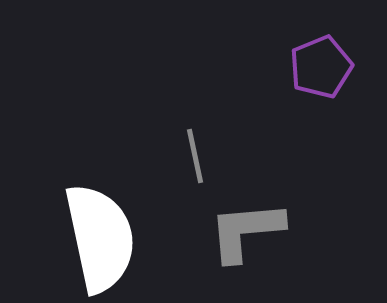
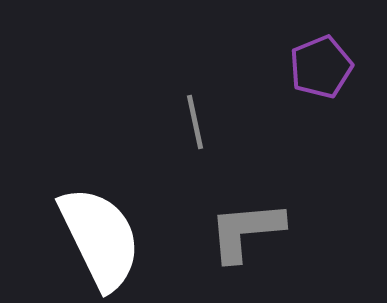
gray line: moved 34 px up
white semicircle: rotated 14 degrees counterclockwise
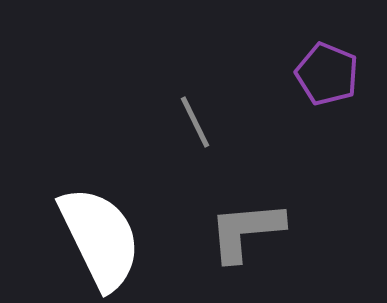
purple pentagon: moved 6 px right, 7 px down; rotated 28 degrees counterclockwise
gray line: rotated 14 degrees counterclockwise
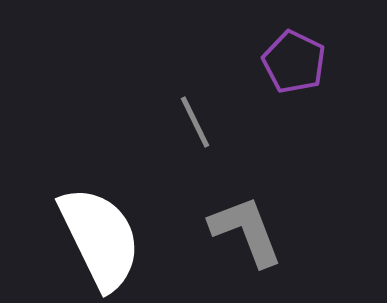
purple pentagon: moved 33 px left, 12 px up; rotated 4 degrees clockwise
gray L-shape: rotated 74 degrees clockwise
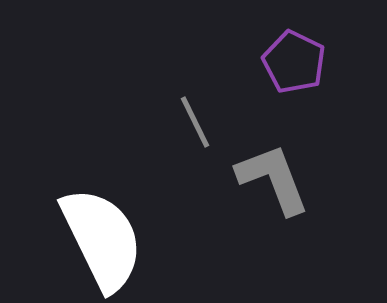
gray L-shape: moved 27 px right, 52 px up
white semicircle: moved 2 px right, 1 px down
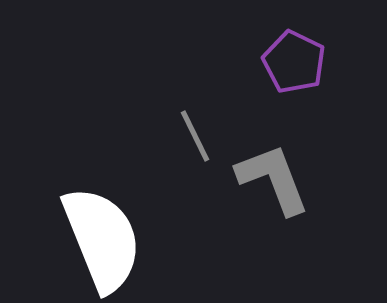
gray line: moved 14 px down
white semicircle: rotated 4 degrees clockwise
